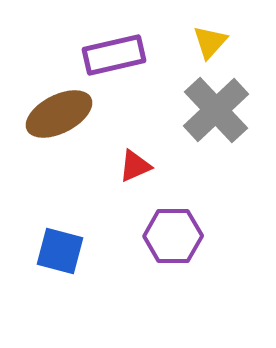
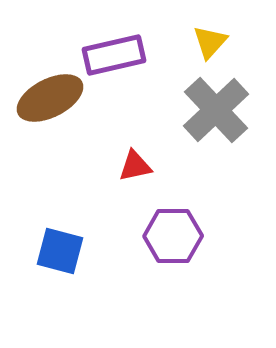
brown ellipse: moved 9 px left, 16 px up
red triangle: rotated 12 degrees clockwise
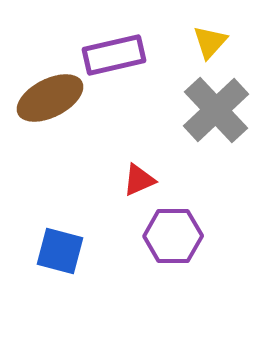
red triangle: moved 4 px right, 14 px down; rotated 12 degrees counterclockwise
